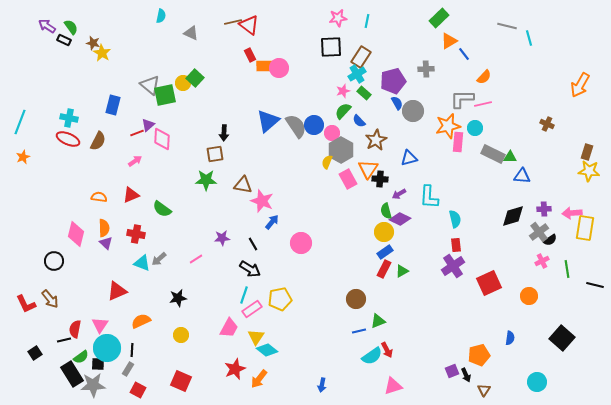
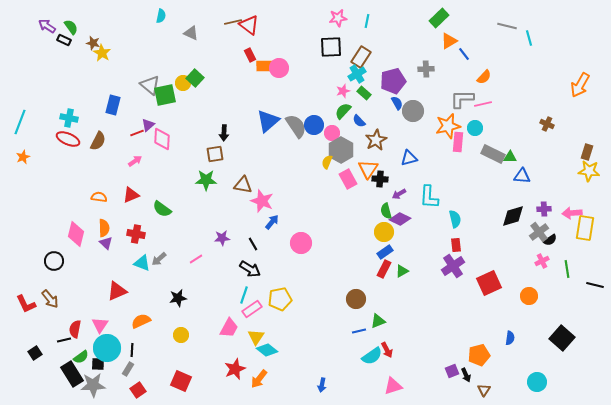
red square at (138, 390): rotated 28 degrees clockwise
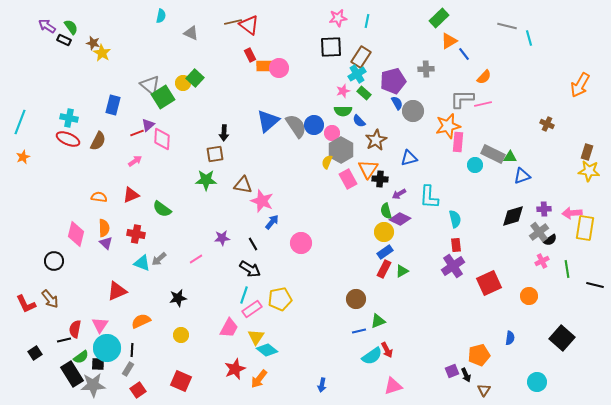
green square at (165, 95): moved 2 px left, 2 px down; rotated 20 degrees counterclockwise
green semicircle at (343, 111): rotated 132 degrees counterclockwise
cyan circle at (475, 128): moved 37 px down
blue triangle at (522, 176): rotated 24 degrees counterclockwise
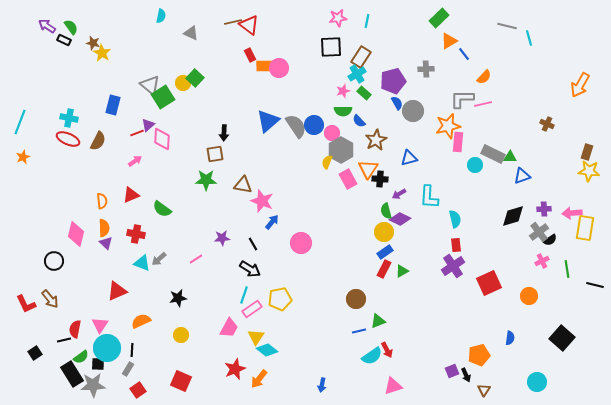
orange semicircle at (99, 197): moved 3 px right, 4 px down; rotated 77 degrees clockwise
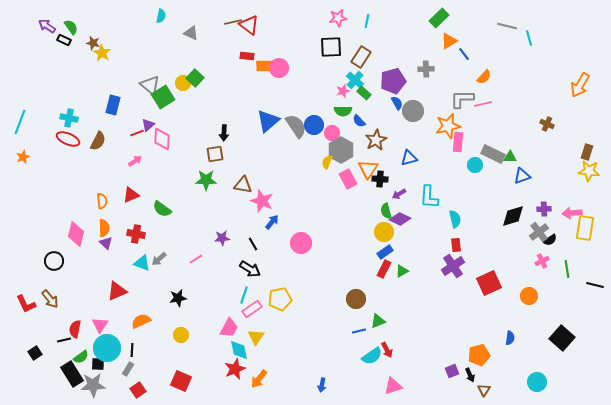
red rectangle at (250, 55): moved 3 px left, 1 px down; rotated 56 degrees counterclockwise
cyan cross at (357, 74): moved 2 px left, 6 px down; rotated 18 degrees counterclockwise
cyan diamond at (267, 350): moved 28 px left; rotated 40 degrees clockwise
black arrow at (466, 375): moved 4 px right
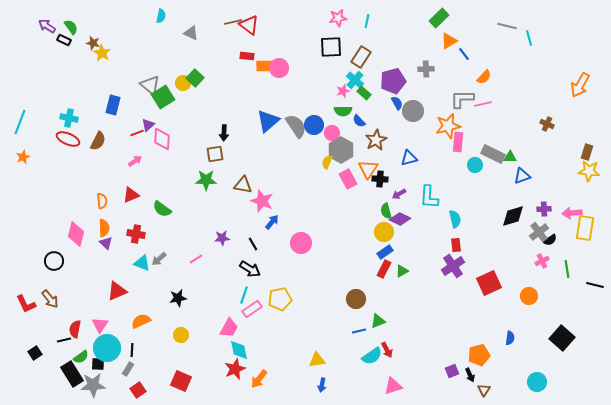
yellow triangle at (256, 337): moved 61 px right, 23 px down; rotated 48 degrees clockwise
